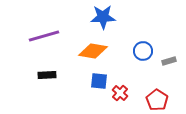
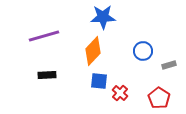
orange diamond: rotated 56 degrees counterclockwise
gray rectangle: moved 4 px down
red pentagon: moved 2 px right, 2 px up
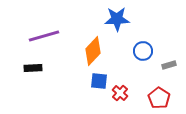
blue star: moved 14 px right, 2 px down
black rectangle: moved 14 px left, 7 px up
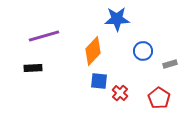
gray rectangle: moved 1 px right, 1 px up
